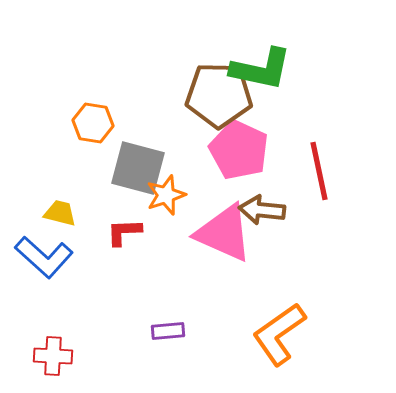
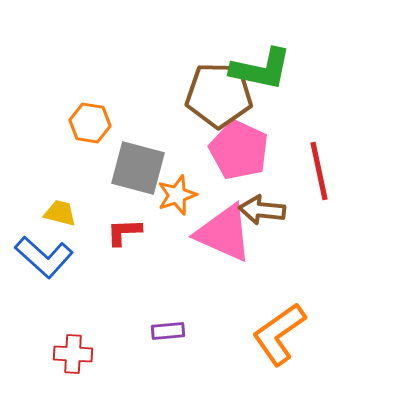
orange hexagon: moved 3 px left
orange star: moved 11 px right
red cross: moved 20 px right, 2 px up
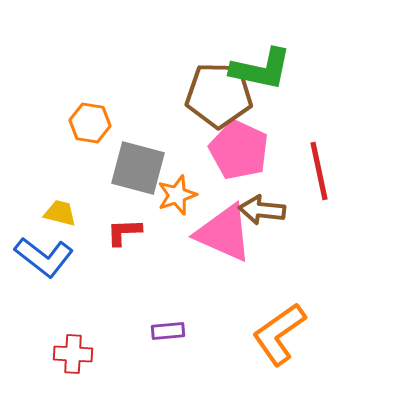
blue L-shape: rotated 4 degrees counterclockwise
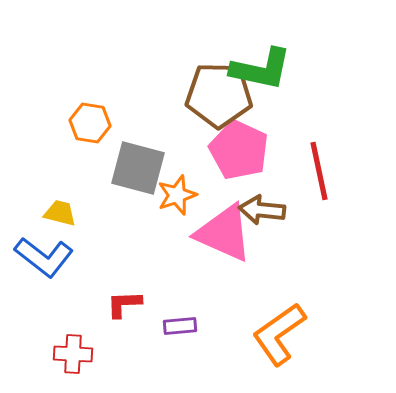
red L-shape: moved 72 px down
purple rectangle: moved 12 px right, 5 px up
